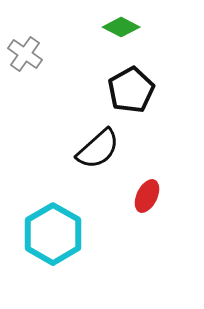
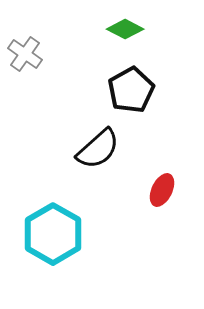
green diamond: moved 4 px right, 2 px down
red ellipse: moved 15 px right, 6 px up
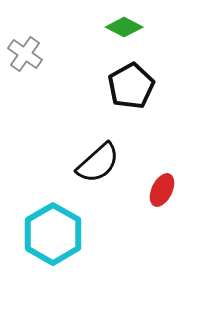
green diamond: moved 1 px left, 2 px up
black pentagon: moved 4 px up
black semicircle: moved 14 px down
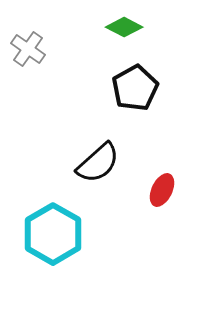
gray cross: moved 3 px right, 5 px up
black pentagon: moved 4 px right, 2 px down
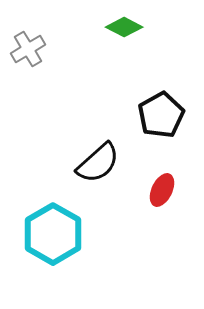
gray cross: rotated 24 degrees clockwise
black pentagon: moved 26 px right, 27 px down
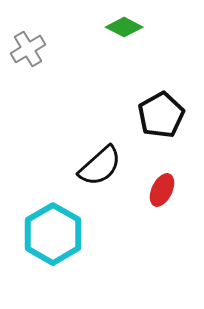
black semicircle: moved 2 px right, 3 px down
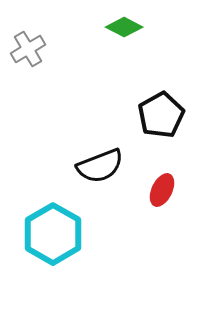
black semicircle: rotated 21 degrees clockwise
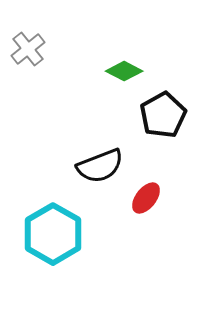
green diamond: moved 44 px down
gray cross: rotated 8 degrees counterclockwise
black pentagon: moved 2 px right
red ellipse: moved 16 px left, 8 px down; rotated 12 degrees clockwise
